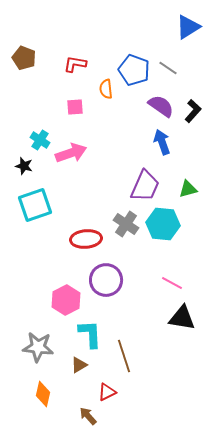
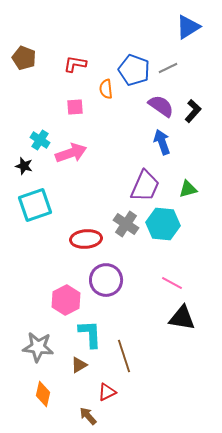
gray line: rotated 60 degrees counterclockwise
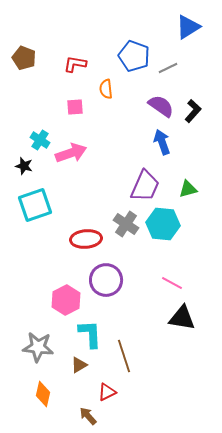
blue pentagon: moved 14 px up
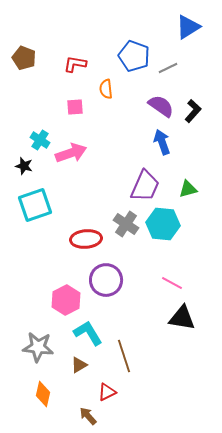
cyan L-shape: moved 2 px left, 1 px up; rotated 28 degrees counterclockwise
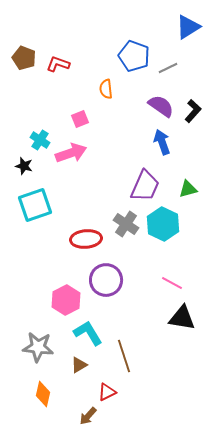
red L-shape: moved 17 px left; rotated 10 degrees clockwise
pink square: moved 5 px right, 12 px down; rotated 18 degrees counterclockwise
cyan hexagon: rotated 20 degrees clockwise
brown arrow: rotated 96 degrees counterclockwise
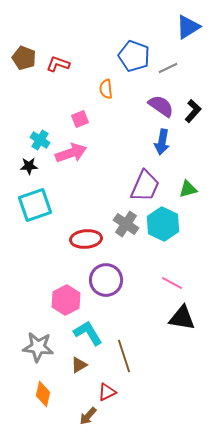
blue arrow: rotated 150 degrees counterclockwise
black star: moved 5 px right; rotated 18 degrees counterclockwise
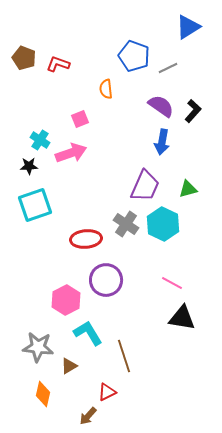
brown triangle: moved 10 px left, 1 px down
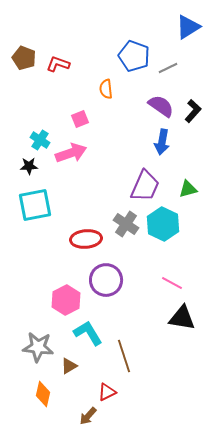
cyan square: rotated 8 degrees clockwise
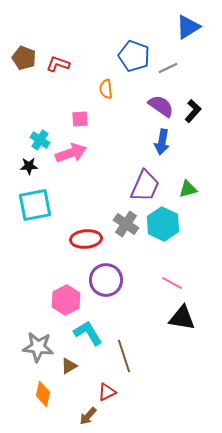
pink square: rotated 18 degrees clockwise
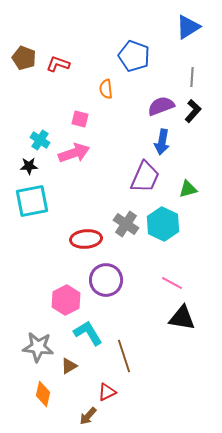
gray line: moved 24 px right, 9 px down; rotated 60 degrees counterclockwise
purple semicircle: rotated 56 degrees counterclockwise
pink square: rotated 18 degrees clockwise
pink arrow: moved 3 px right
purple trapezoid: moved 9 px up
cyan square: moved 3 px left, 4 px up
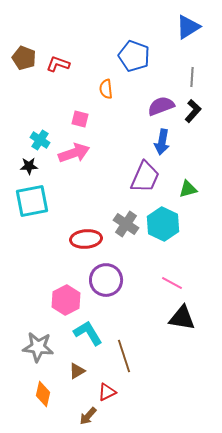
brown triangle: moved 8 px right, 5 px down
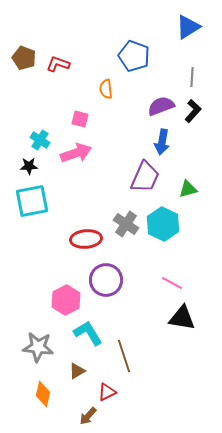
pink arrow: moved 2 px right
